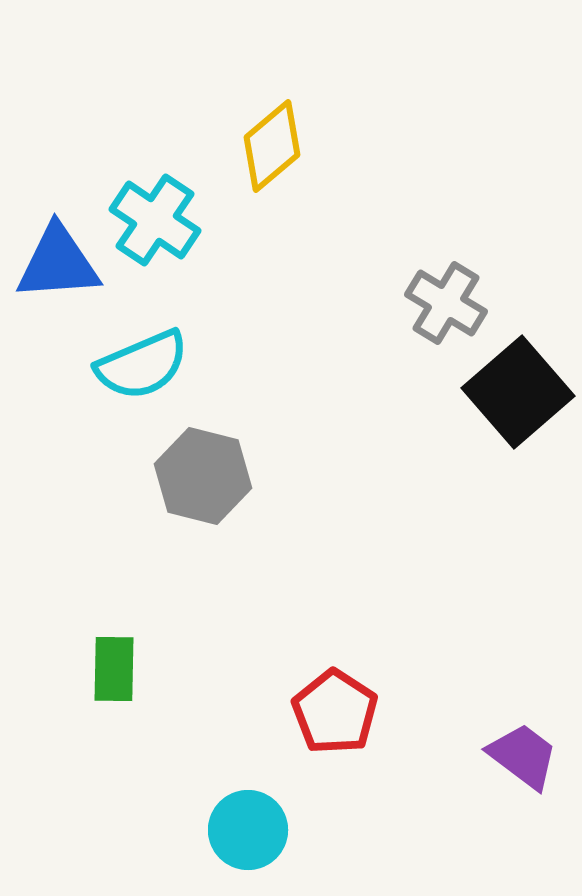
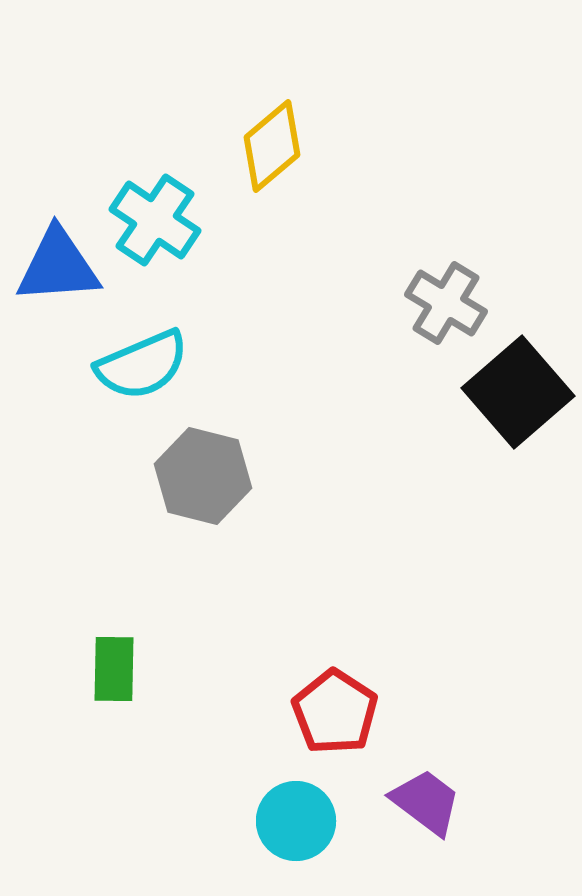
blue triangle: moved 3 px down
purple trapezoid: moved 97 px left, 46 px down
cyan circle: moved 48 px right, 9 px up
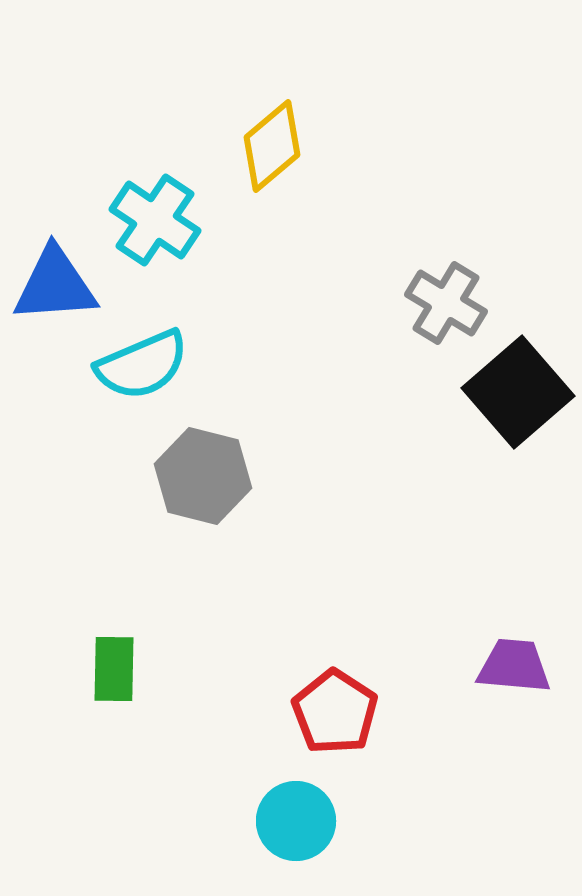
blue triangle: moved 3 px left, 19 px down
purple trapezoid: moved 88 px right, 136 px up; rotated 32 degrees counterclockwise
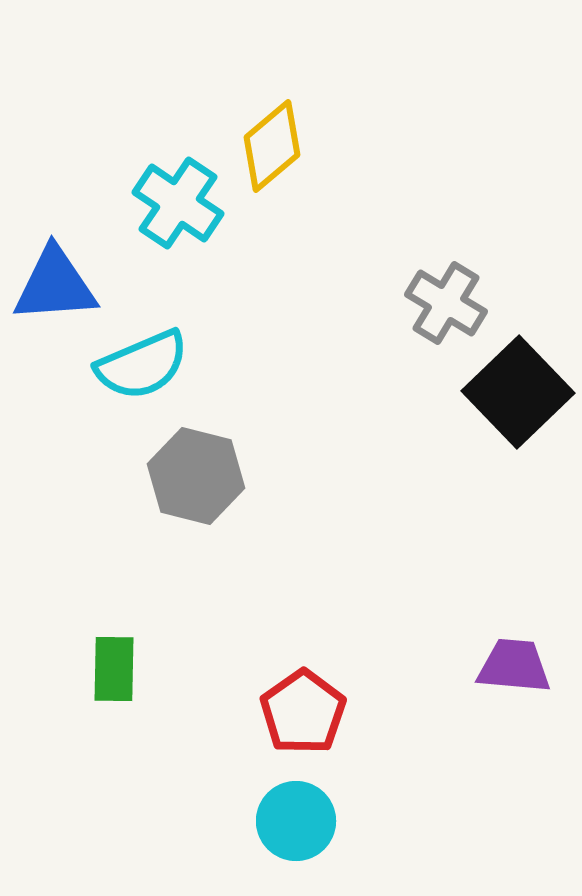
cyan cross: moved 23 px right, 17 px up
black square: rotated 3 degrees counterclockwise
gray hexagon: moved 7 px left
red pentagon: moved 32 px left; rotated 4 degrees clockwise
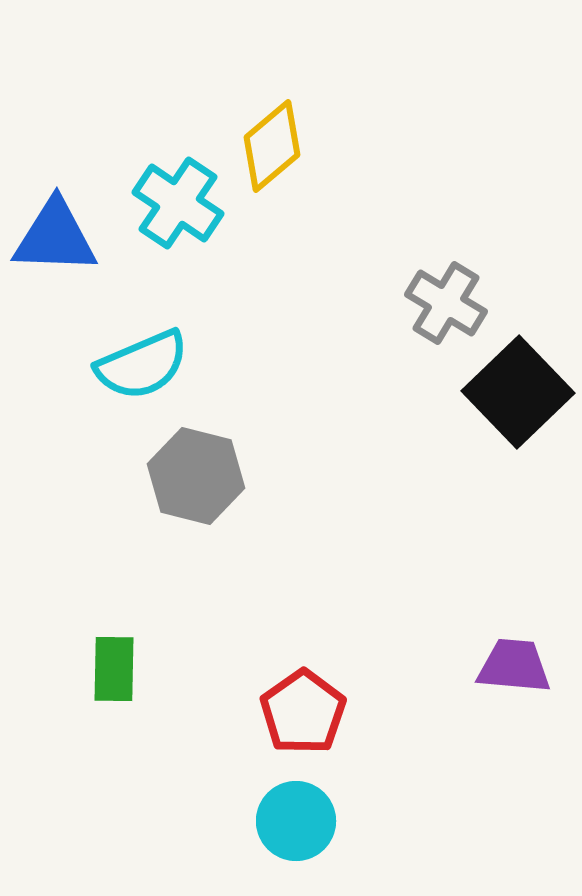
blue triangle: moved 48 px up; rotated 6 degrees clockwise
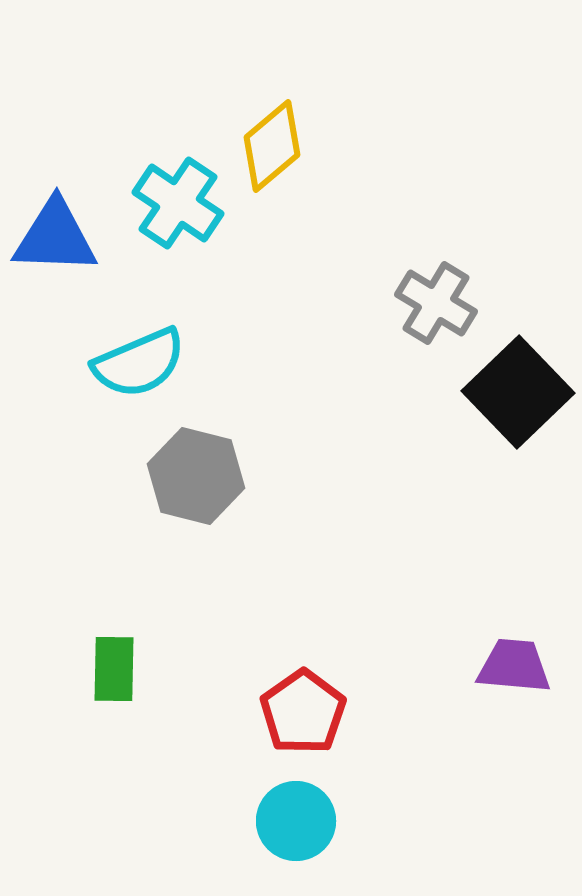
gray cross: moved 10 px left
cyan semicircle: moved 3 px left, 2 px up
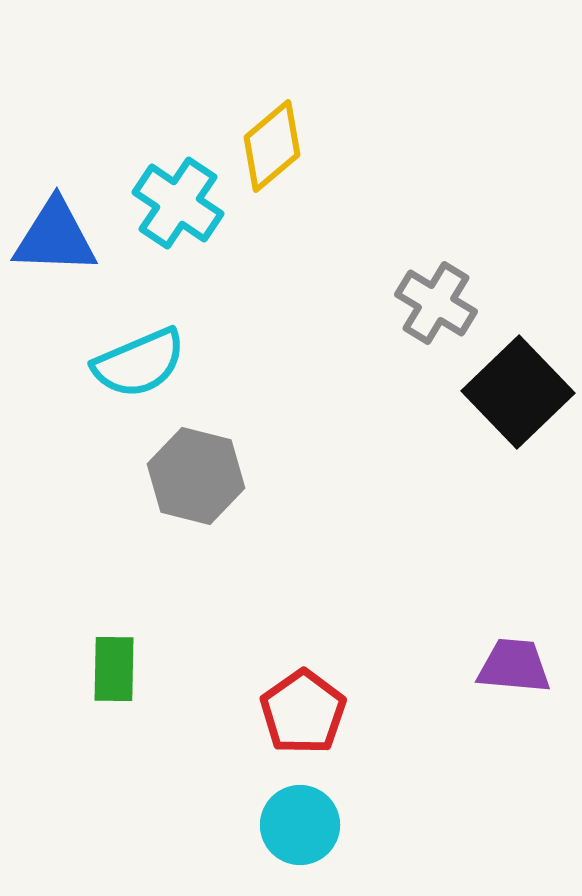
cyan circle: moved 4 px right, 4 px down
